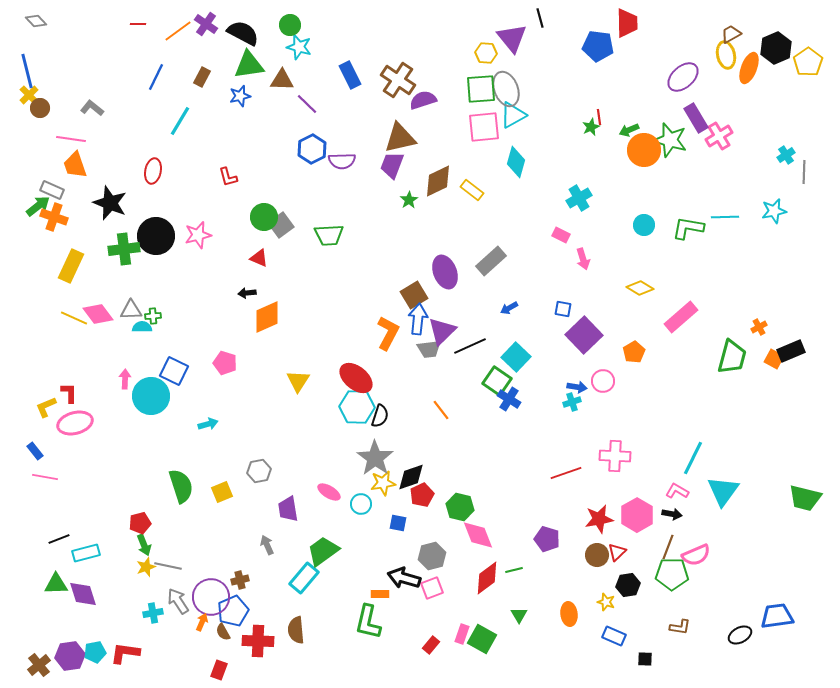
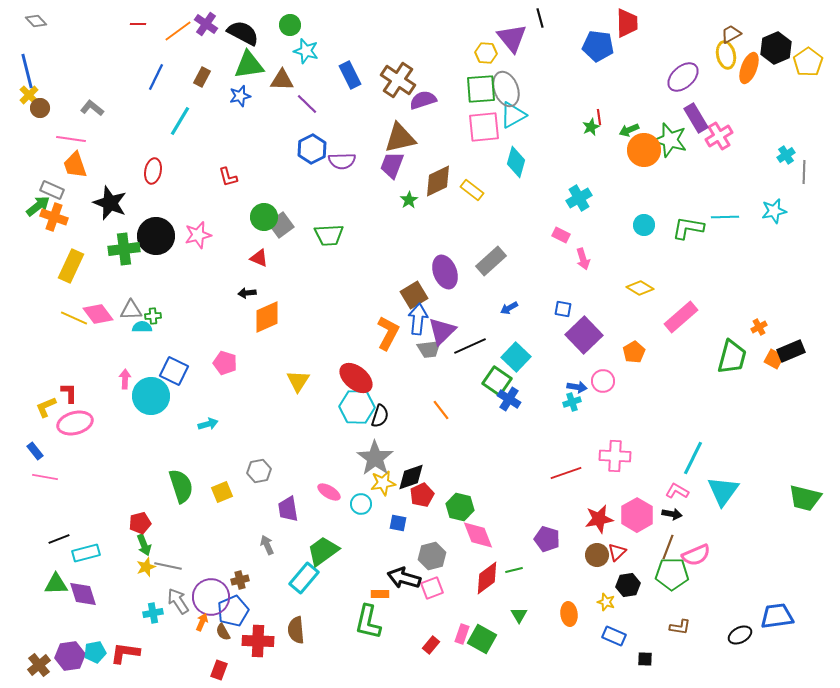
cyan star at (299, 47): moved 7 px right, 4 px down
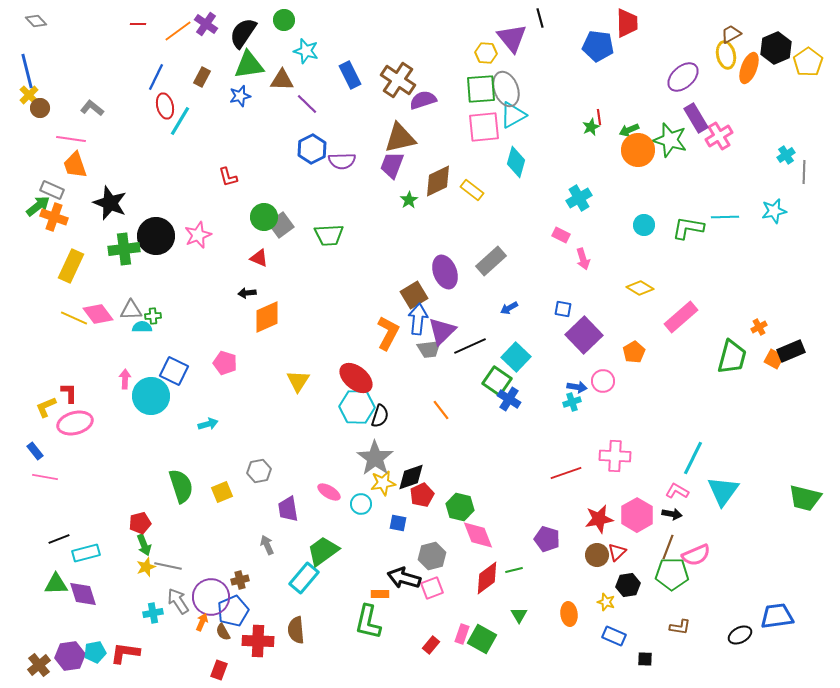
green circle at (290, 25): moved 6 px left, 5 px up
black semicircle at (243, 33): rotated 84 degrees counterclockwise
orange circle at (644, 150): moved 6 px left
red ellipse at (153, 171): moved 12 px right, 65 px up; rotated 25 degrees counterclockwise
pink star at (198, 235): rotated 8 degrees counterclockwise
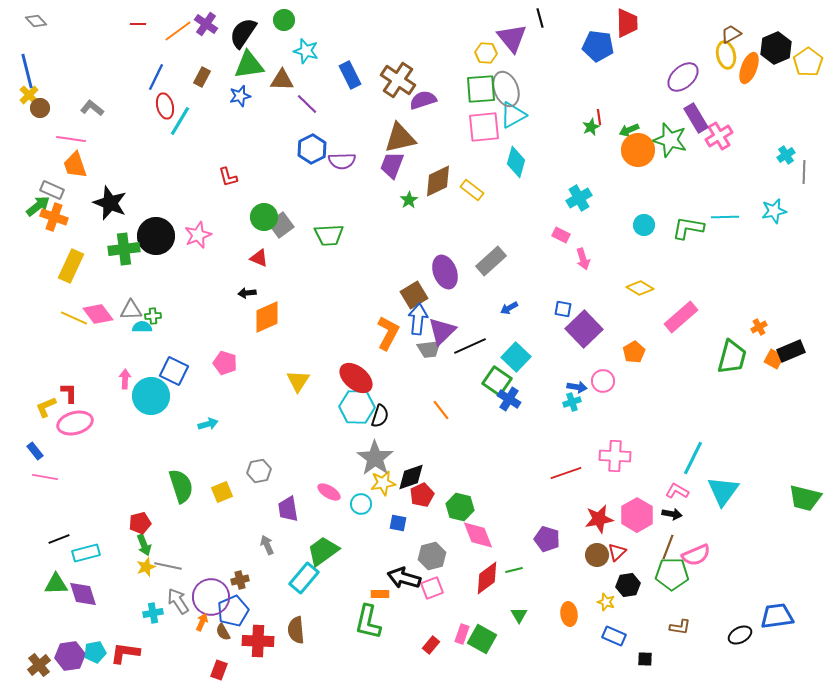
purple square at (584, 335): moved 6 px up
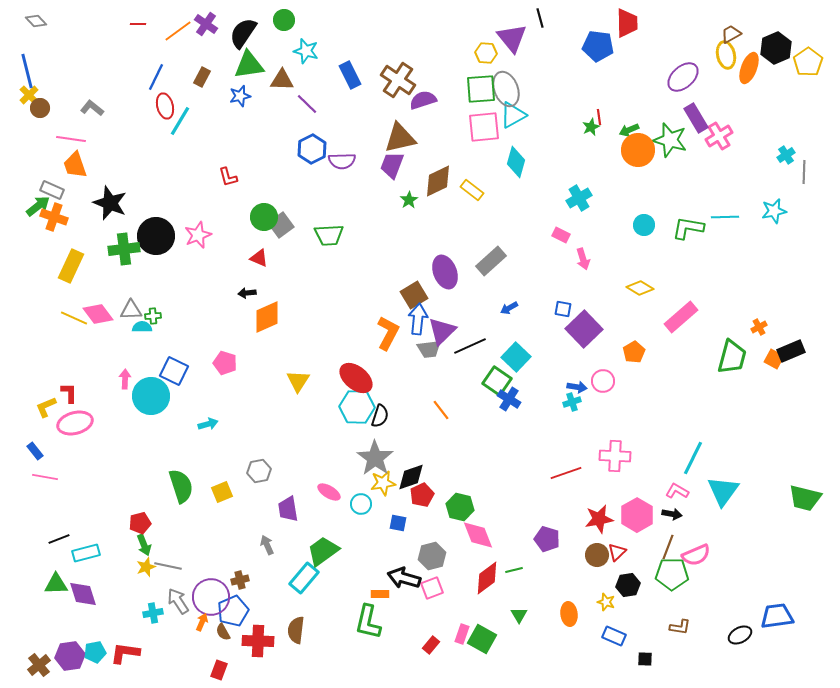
brown semicircle at (296, 630): rotated 12 degrees clockwise
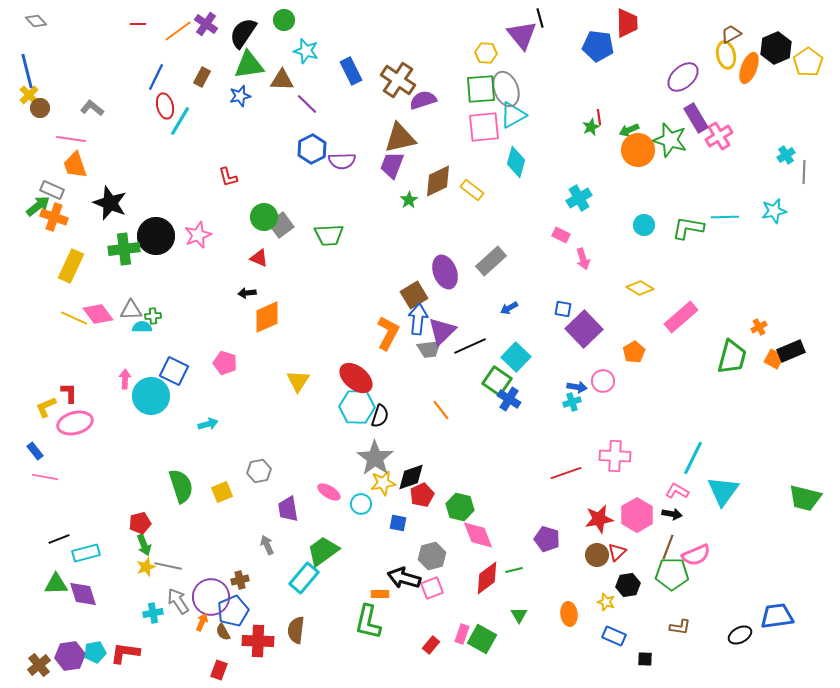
purple triangle at (512, 38): moved 10 px right, 3 px up
blue rectangle at (350, 75): moved 1 px right, 4 px up
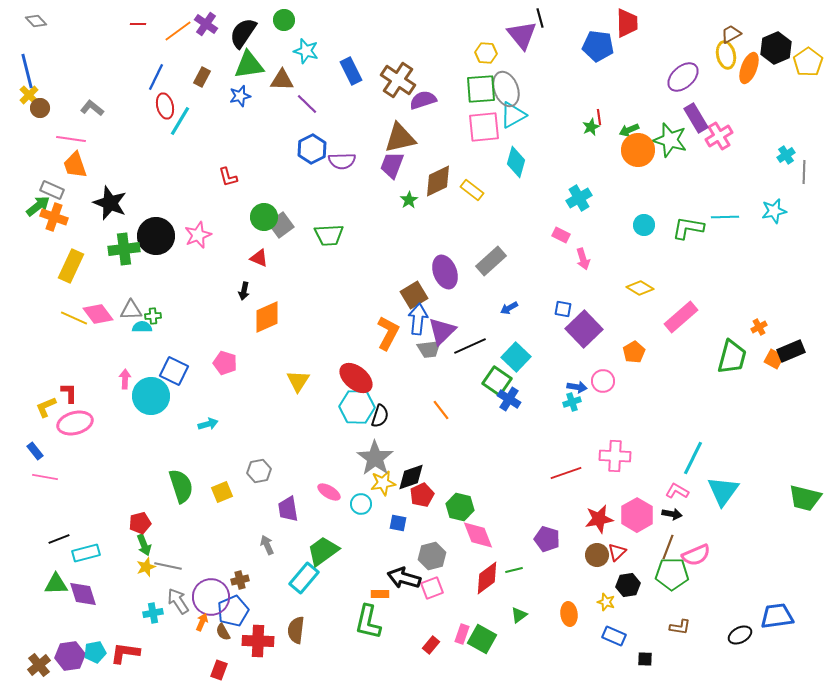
black arrow at (247, 293): moved 3 px left, 2 px up; rotated 72 degrees counterclockwise
green triangle at (519, 615): rotated 24 degrees clockwise
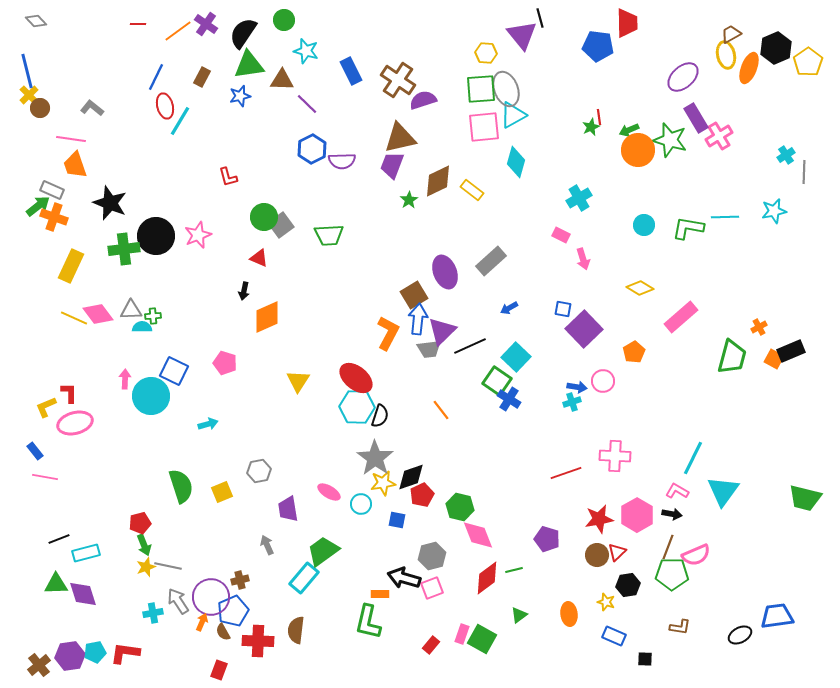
blue square at (398, 523): moved 1 px left, 3 px up
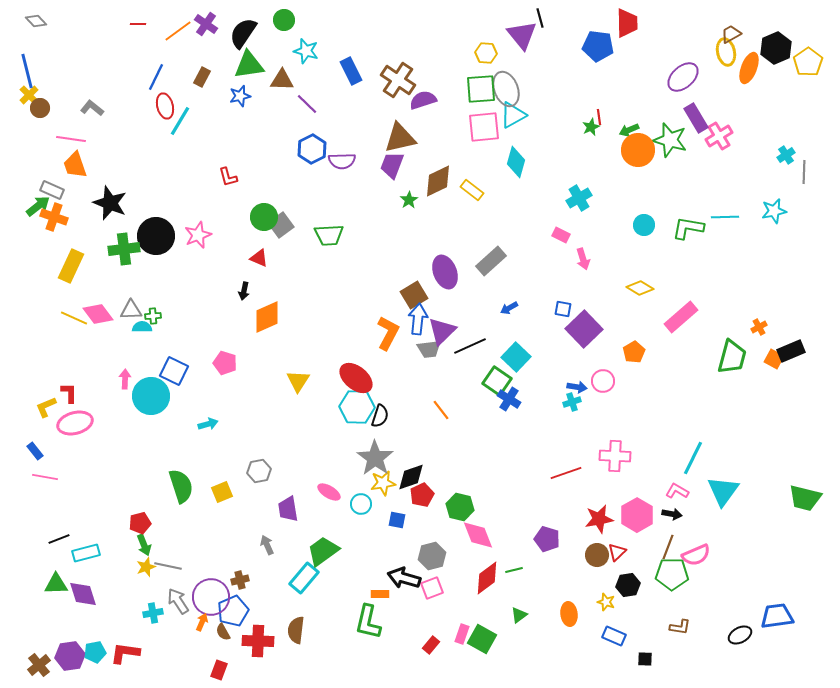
yellow ellipse at (726, 55): moved 3 px up
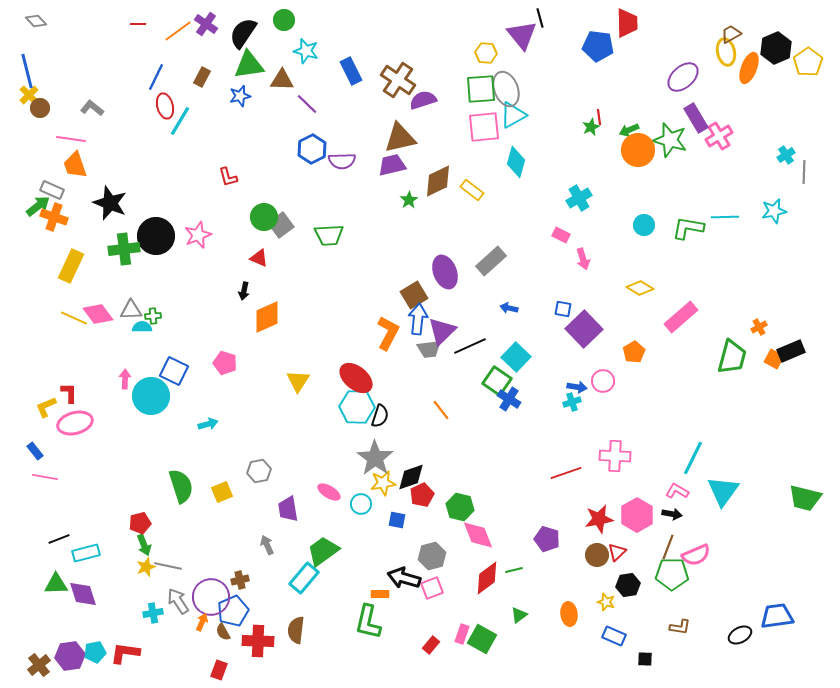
purple trapezoid at (392, 165): rotated 56 degrees clockwise
blue arrow at (509, 308): rotated 42 degrees clockwise
